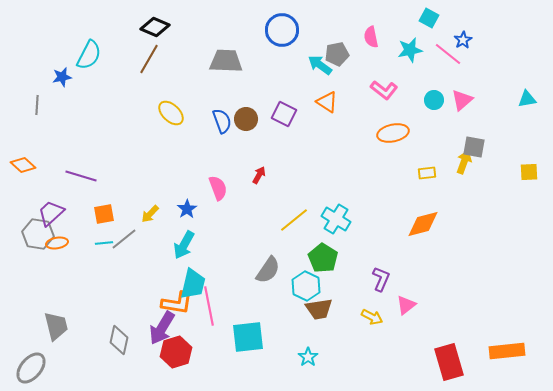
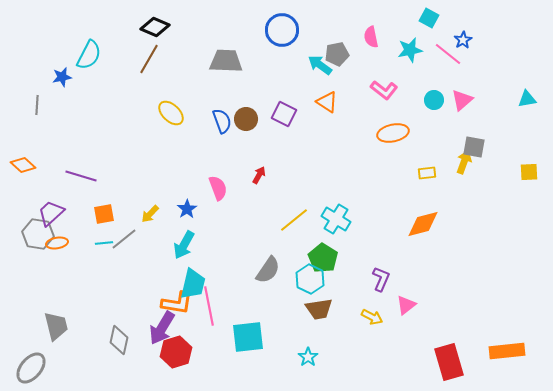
cyan hexagon at (306, 286): moved 4 px right, 7 px up
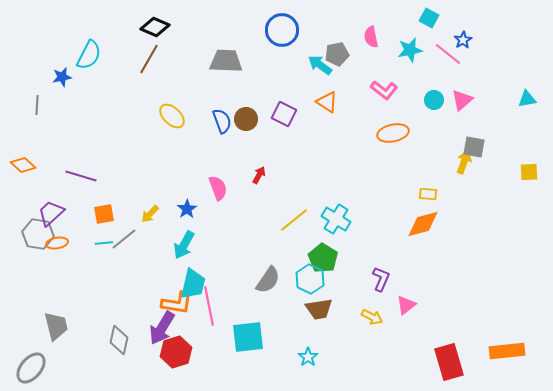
yellow ellipse at (171, 113): moved 1 px right, 3 px down
yellow rectangle at (427, 173): moved 1 px right, 21 px down; rotated 12 degrees clockwise
gray semicircle at (268, 270): moved 10 px down
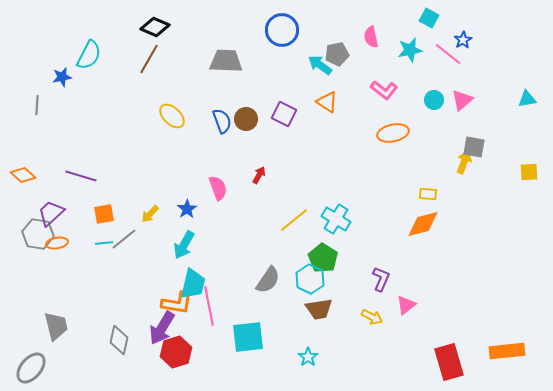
orange diamond at (23, 165): moved 10 px down
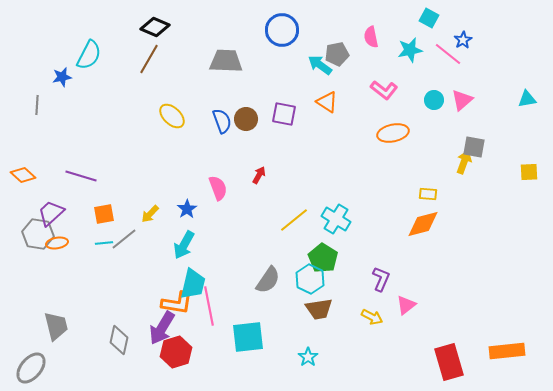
purple square at (284, 114): rotated 15 degrees counterclockwise
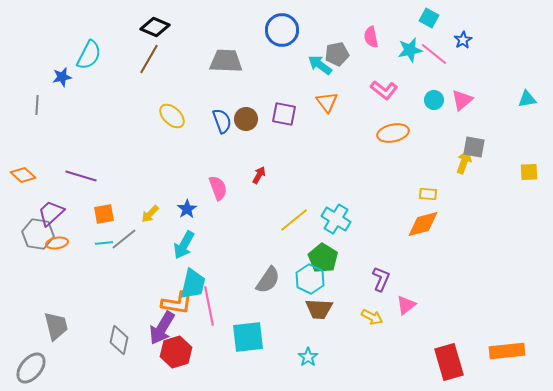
pink line at (448, 54): moved 14 px left
orange triangle at (327, 102): rotated 20 degrees clockwise
brown trapezoid at (319, 309): rotated 12 degrees clockwise
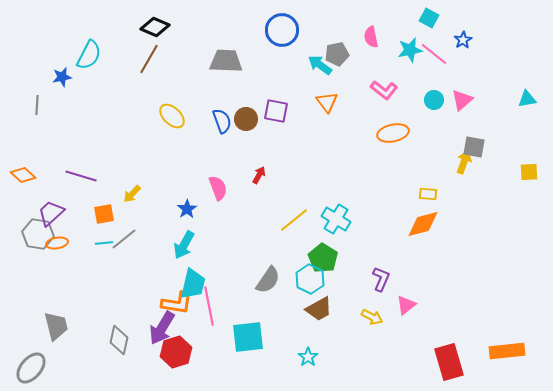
purple square at (284, 114): moved 8 px left, 3 px up
yellow arrow at (150, 214): moved 18 px left, 20 px up
brown trapezoid at (319, 309): rotated 32 degrees counterclockwise
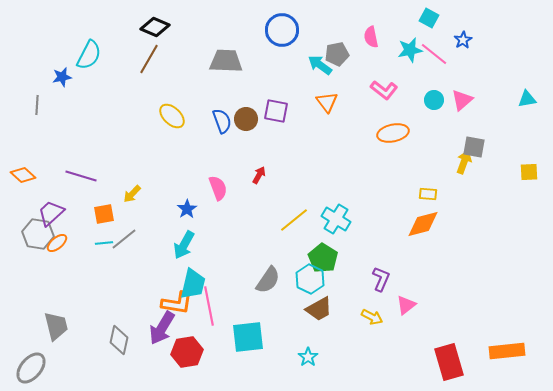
orange ellipse at (57, 243): rotated 30 degrees counterclockwise
red hexagon at (176, 352): moved 11 px right; rotated 8 degrees clockwise
